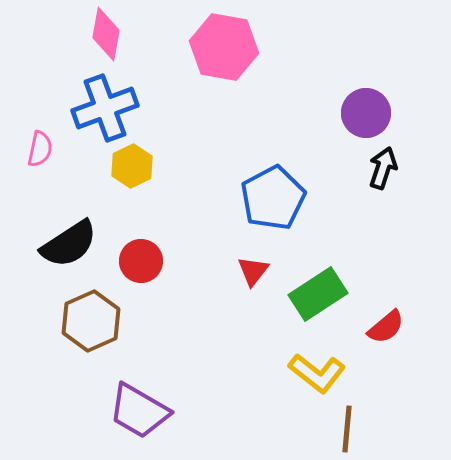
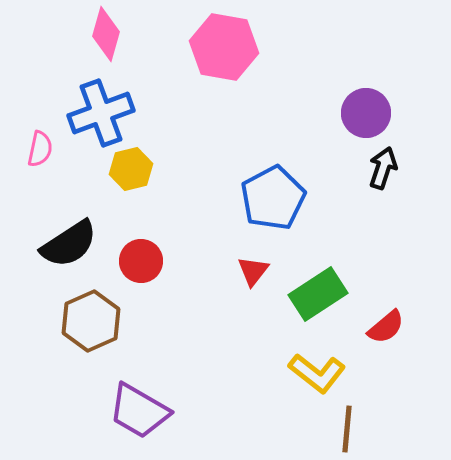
pink diamond: rotated 6 degrees clockwise
blue cross: moved 4 px left, 5 px down
yellow hexagon: moved 1 px left, 3 px down; rotated 12 degrees clockwise
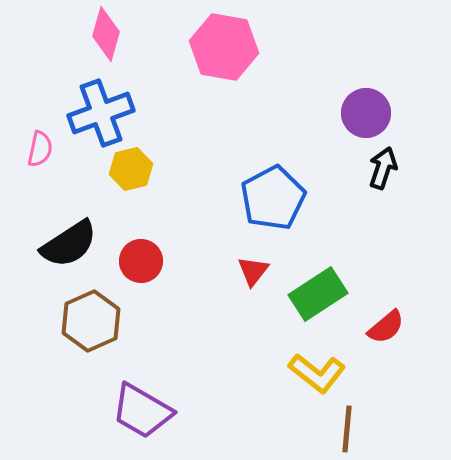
purple trapezoid: moved 3 px right
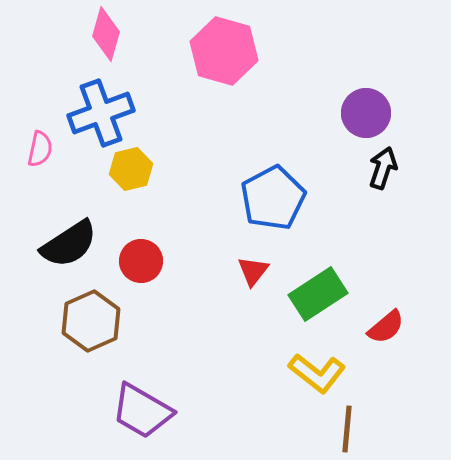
pink hexagon: moved 4 px down; rotated 6 degrees clockwise
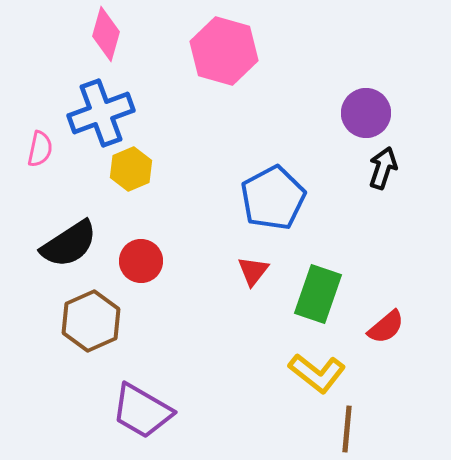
yellow hexagon: rotated 9 degrees counterclockwise
green rectangle: rotated 38 degrees counterclockwise
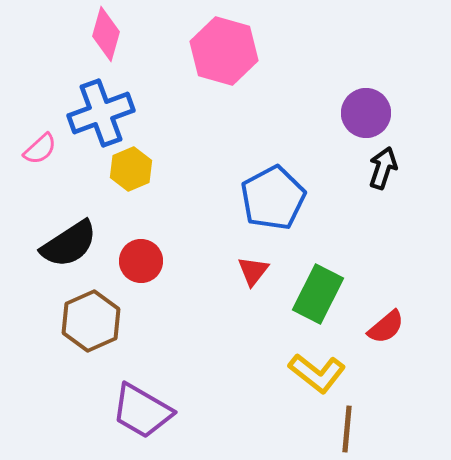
pink semicircle: rotated 36 degrees clockwise
green rectangle: rotated 8 degrees clockwise
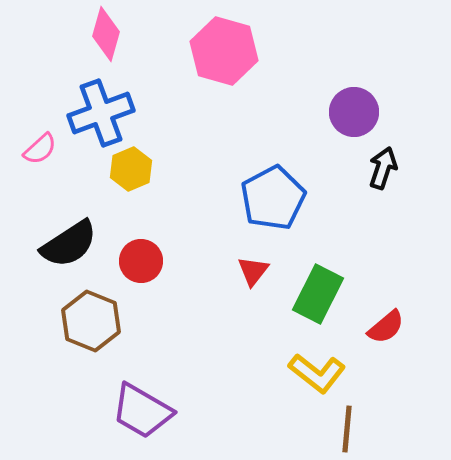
purple circle: moved 12 px left, 1 px up
brown hexagon: rotated 14 degrees counterclockwise
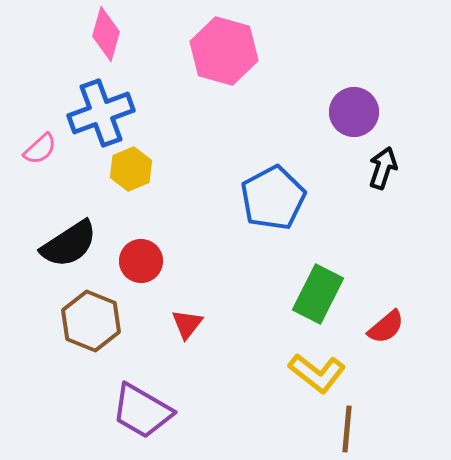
red triangle: moved 66 px left, 53 px down
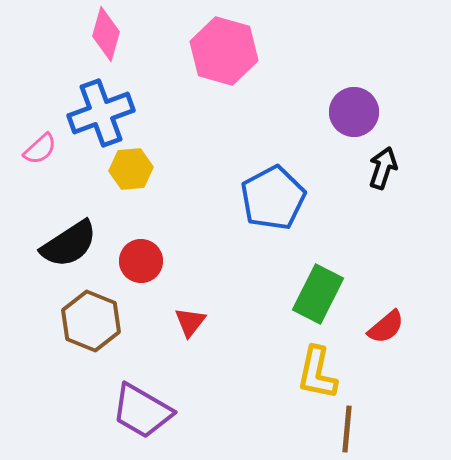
yellow hexagon: rotated 18 degrees clockwise
red triangle: moved 3 px right, 2 px up
yellow L-shape: rotated 64 degrees clockwise
